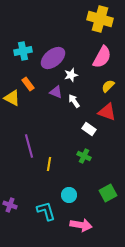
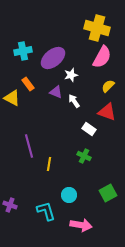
yellow cross: moved 3 px left, 9 px down
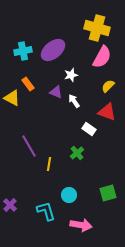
purple ellipse: moved 8 px up
purple line: rotated 15 degrees counterclockwise
green cross: moved 7 px left, 3 px up; rotated 24 degrees clockwise
green square: rotated 12 degrees clockwise
purple cross: rotated 24 degrees clockwise
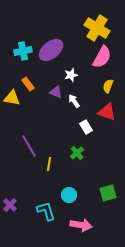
yellow cross: rotated 15 degrees clockwise
purple ellipse: moved 2 px left
yellow semicircle: rotated 24 degrees counterclockwise
yellow triangle: rotated 18 degrees counterclockwise
white rectangle: moved 3 px left, 2 px up; rotated 24 degrees clockwise
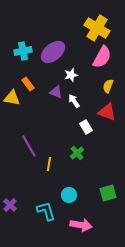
purple ellipse: moved 2 px right, 2 px down
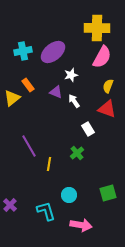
yellow cross: rotated 30 degrees counterclockwise
orange rectangle: moved 1 px down
yellow triangle: rotated 48 degrees counterclockwise
red triangle: moved 3 px up
white rectangle: moved 2 px right, 2 px down
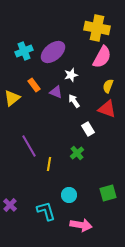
yellow cross: rotated 10 degrees clockwise
cyan cross: moved 1 px right; rotated 12 degrees counterclockwise
orange rectangle: moved 6 px right
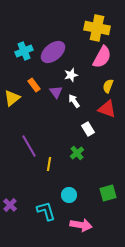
purple triangle: rotated 32 degrees clockwise
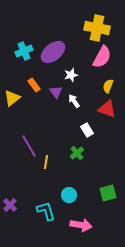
white rectangle: moved 1 px left, 1 px down
yellow line: moved 3 px left, 2 px up
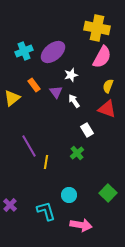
green square: rotated 30 degrees counterclockwise
